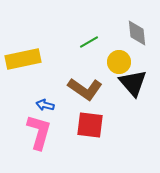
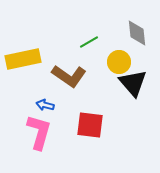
brown L-shape: moved 16 px left, 13 px up
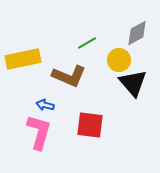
gray diamond: rotated 68 degrees clockwise
green line: moved 2 px left, 1 px down
yellow circle: moved 2 px up
brown L-shape: rotated 12 degrees counterclockwise
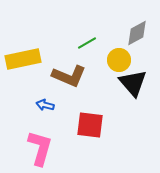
pink L-shape: moved 1 px right, 16 px down
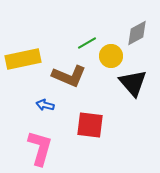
yellow circle: moved 8 px left, 4 px up
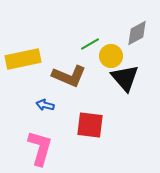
green line: moved 3 px right, 1 px down
black triangle: moved 8 px left, 5 px up
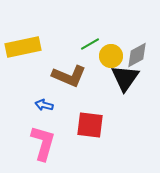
gray diamond: moved 22 px down
yellow rectangle: moved 12 px up
black triangle: rotated 16 degrees clockwise
blue arrow: moved 1 px left
pink L-shape: moved 3 px right, 5 px up
